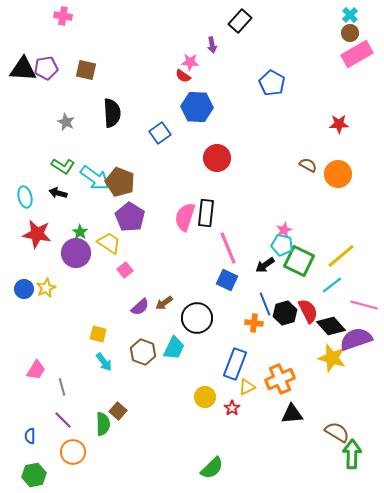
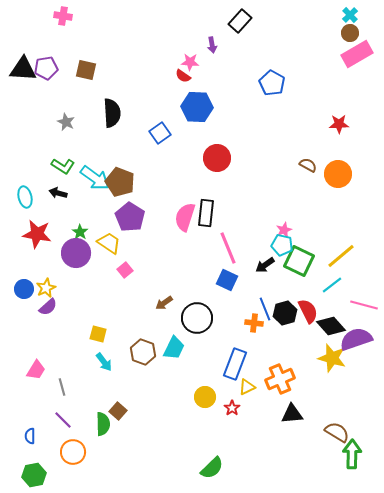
blue line at (265, 304): moved 5 px down
purple semicircle at (140, 307): moved 92 px left
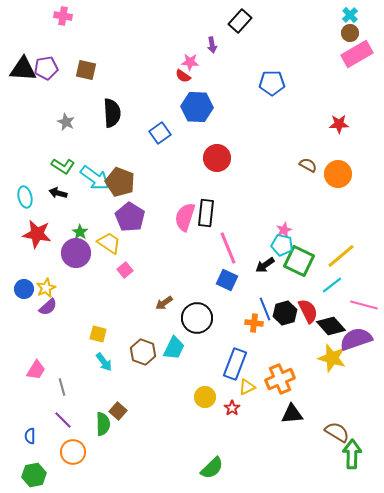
blue pentagon at (272, 83): rotated 30 degrees counterclockwise
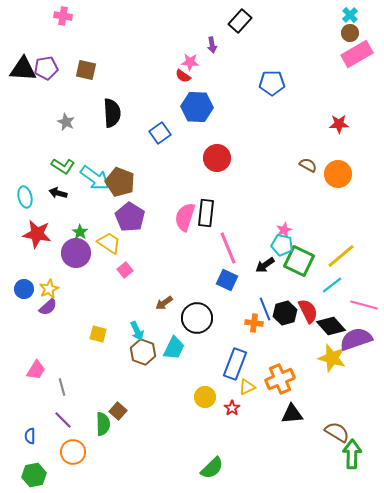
yellow star at (46, 288): moved 3 px right, 1 px down
cyan arrow at (104, 362): moved 33 px right, 31 px up; rotated 12 degrees clockwise
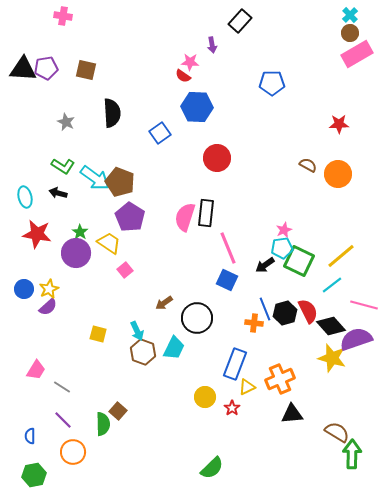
cyan pentagon at (282, 245): moved 3 px down; rotated 20 degrees counterclockwise
gray line at (62, 387): rotated 42 degrees counterclockwise
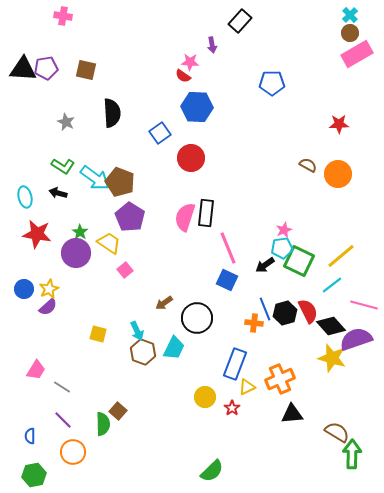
red circle at (217, 158): moved 26 px left
green semicircle at (212, 468): moved 3 px down
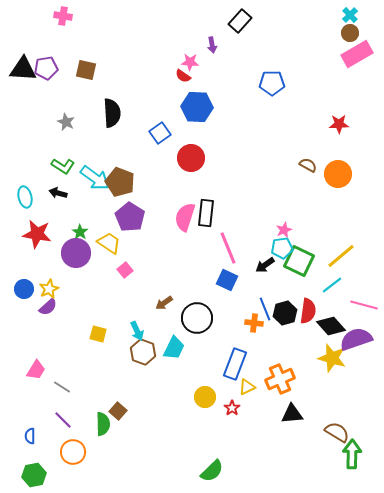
red semicircle at (308, 311): rotated 35 degrees clockwise
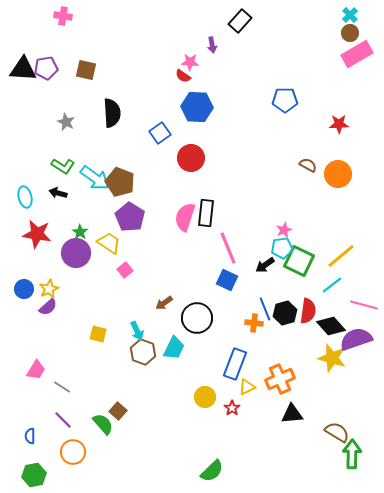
blue pentagon at (272, 83): moved 13 px right, 17 px down
green semicircle at (103, 424): rotated 40 degrees counterclockwise
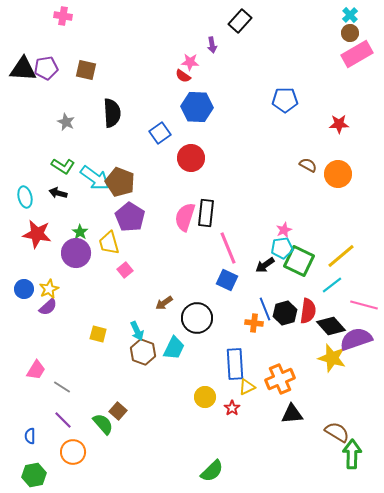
yellow trapezoid at (109, 243): rotated 140 degrees counterclockwise
blue rectangle at (235, 364): rotated 24 degrees counterclockwise
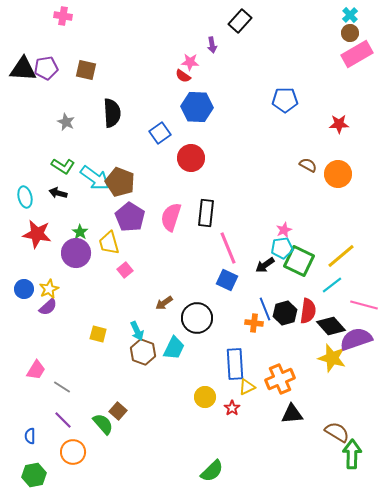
pink semicircle at (185, 217): moved 14 px left
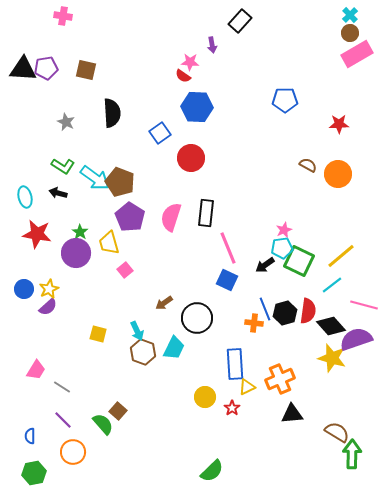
green hexagon at (34, 475): moved 2 px up
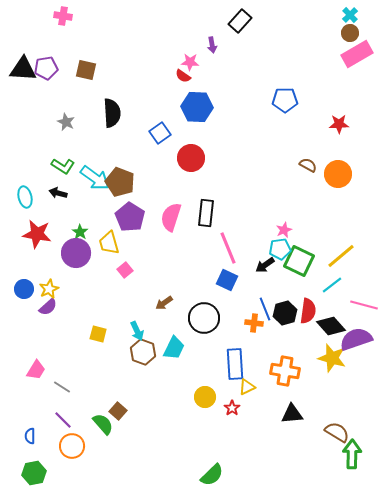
cyan pentagon at (282, 248): moved 2 px left, 1 px down
black circle at (197, 318): moved 7 px right
orange cross at (280, 379): moved 5 px right, 8 px up; rotated 32 degrees clockwise
orange circle at (73, 452): moved 1 px left, 6 px up
green semicircle at (212, 471): moved 4 px down
